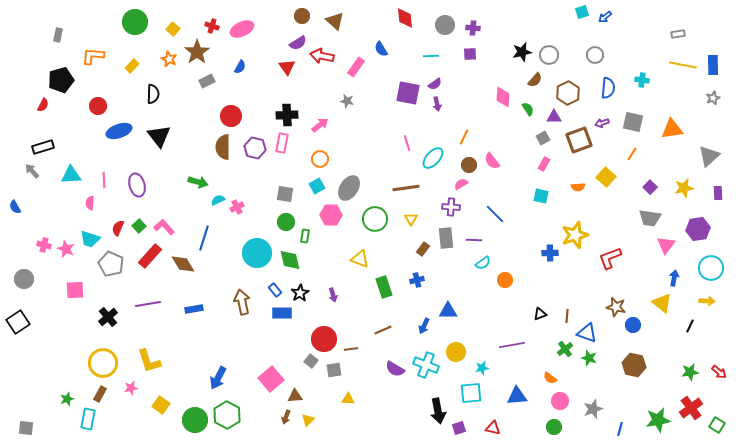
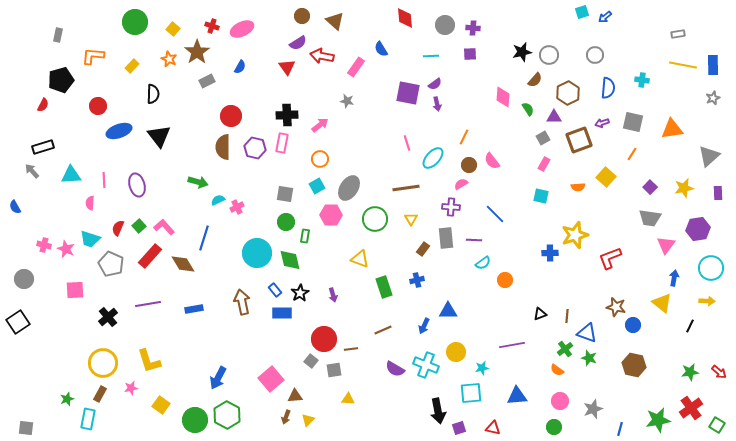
orange semicircle at (550, 378): moved 7 px right, 8 px up
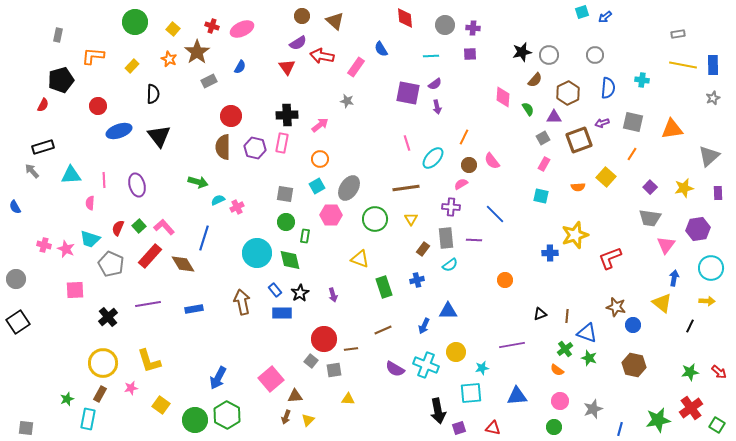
gray rectangle at (207, 81): moved 2 px right
purple arrow at (437, 104): moved 3 px down
cyan semicircle at (483, 263): moved 33 px left, 2 px down
gray circle at (24, 279): moved 8 px left
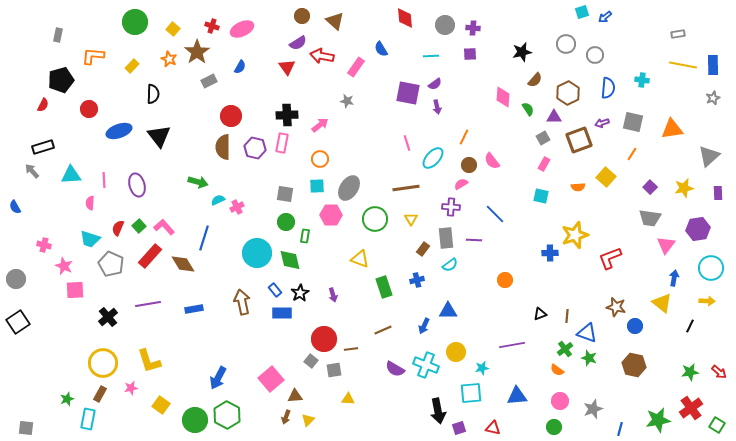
gray circle at (549, 55): moved 17 px right, 11 px up
red circle at (98, 106): moved 9 px left, 3 px down
cyan square at (317, 186): rotated 28 degrees clockwise
pink star at (66, 249): moved 2 px left, 17 px down
blue circle at (633, 325): moved 2 px right, 1 px down
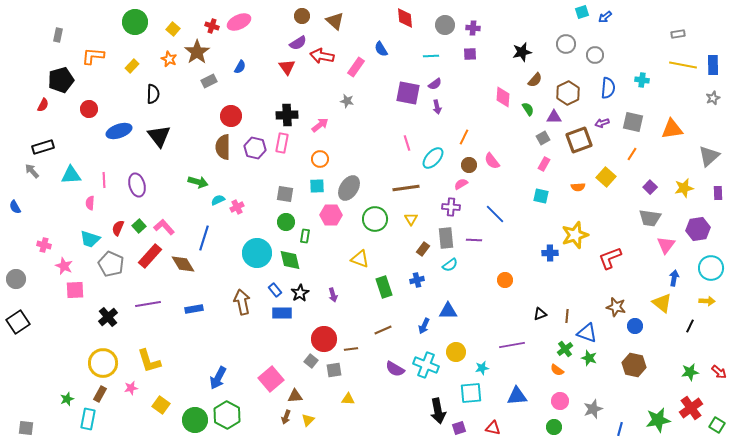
pink ellipse at (242, 29): moved 3 px left, 7 px up
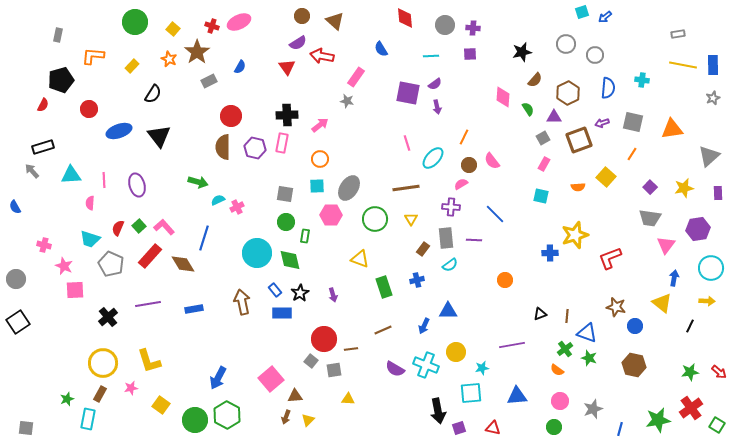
pink rectangle at (356, 67): moved 10 px down
black semicircle at (153, 94): rotated 30 degrees clockwise
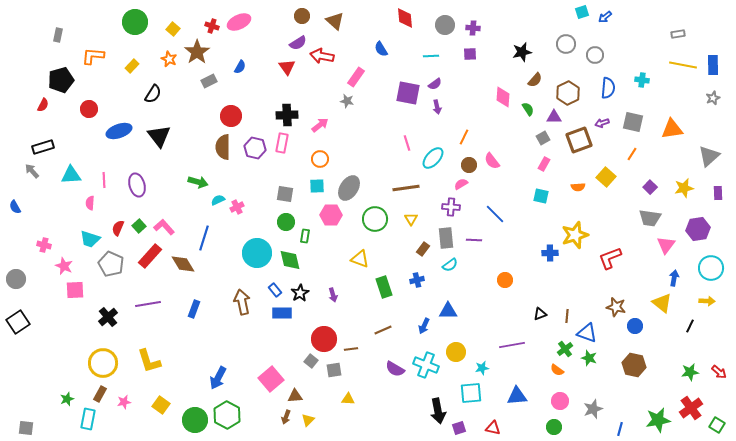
blue rectangle at (194, 309): rotated 60 degrees counterclockwise
pink star at (131, 388): moved 7 px left, 14 px down
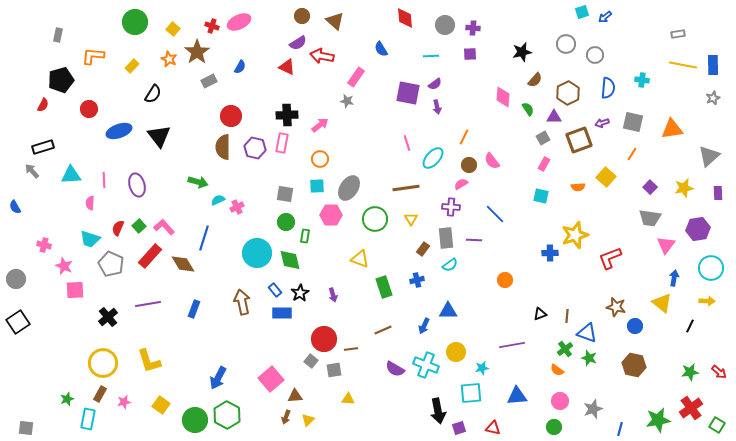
red triangle at (287, 67): rotated 30 degrees counterclockwise
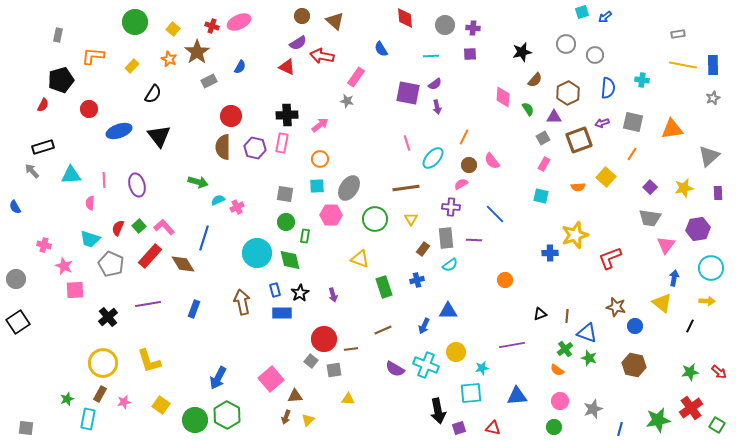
blue rectangle at (275, 290): rotated 24 degrees clockwise
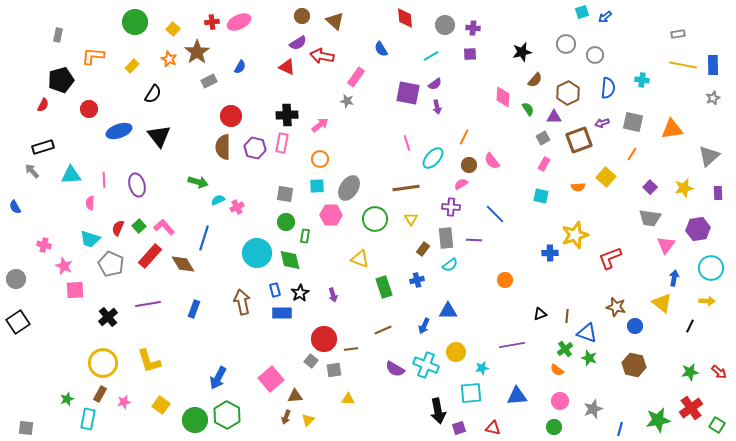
red cross at (212, 26): moved 4 px up; rotated 24 degrees counterclockwise
cyan line at (431, 56): rotated 28 degrees counterclockwise
